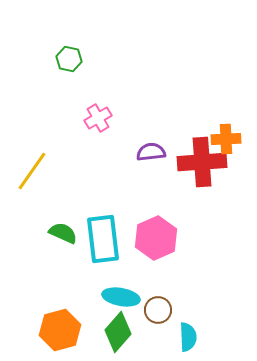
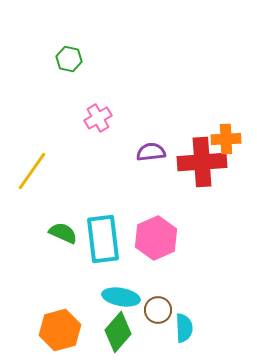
cyan semicircle: moved 4 px left, 9 px up
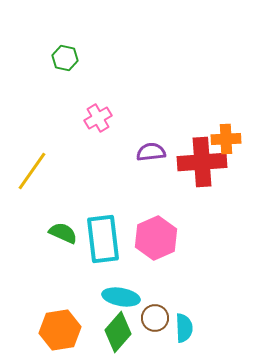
green hexagon: moved 4 px left, 1 px up
brown circle: moved 3 px left, 8 px down
orange hexagon: rotated 6 degrees clockwise
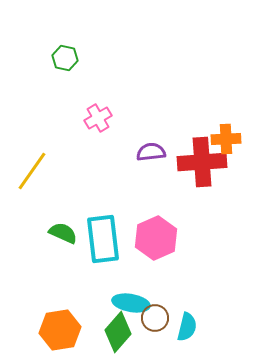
cyan ellipse: moved 10 px right, 6 px down
cyan semicircle: moved 3 px right, 1 px up; rotated 16 degrees clockwise
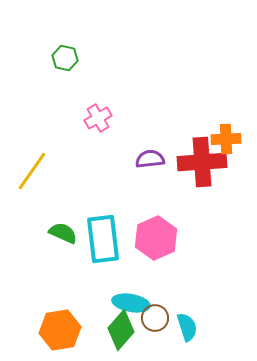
purple semicircle: moved 1 px left, 7 px down
cyan semicircle: rotated 32 degrees counterclockwise
green diamond: moved 3 px right, 2 px up
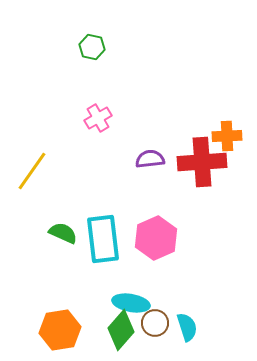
green hexagon: moved 27 px right, 11 px up
orange cross: moved 1 px right, 3 px up
brown circle: moved 5 px down
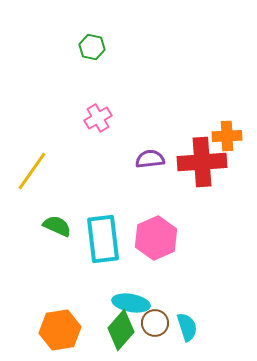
green semicircle: moved 6 px left, 7 px up
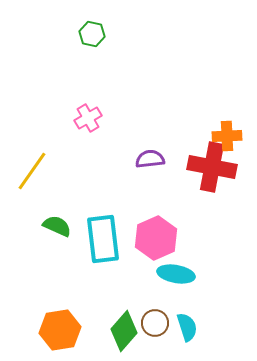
green hexagon: moved 13 px up
pink cross: moved 10 px left
red cross: moved 10 px right, 5 px down; rotated 15 degrees clockwise
cyan ellipse: moved 45 px right, 29 px up
green diamond: moved 3 px right, 1 px down
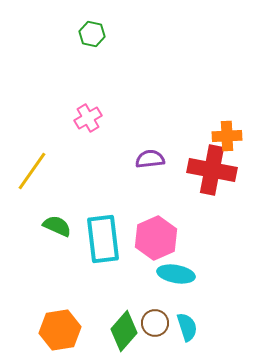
red cross: moved 3 px down
